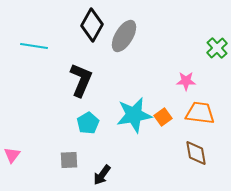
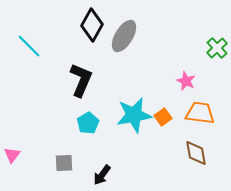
cyan line: moved 5 px left; rotated 36 degrees clockwise
pink star: rotated 24 degrees clockwise
gray square: moved 5 px left, 3 px down
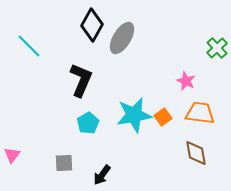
gray ellipse: moved 2 px left, 2 px down
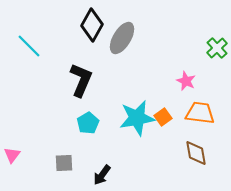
cyan star: moved 3 px right, 3 px down
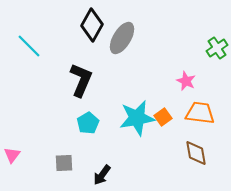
green cross: rotated 10 degrees clockwise
